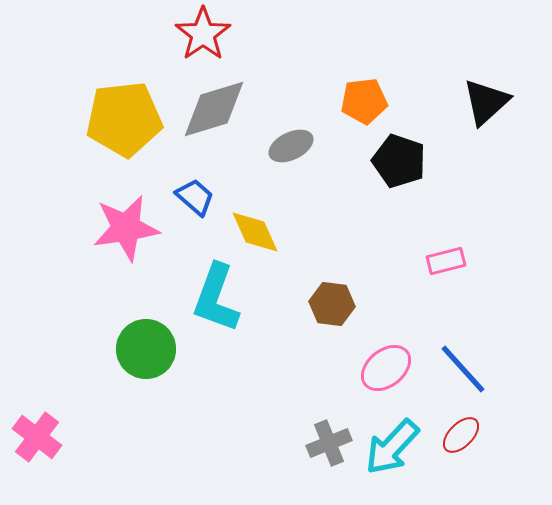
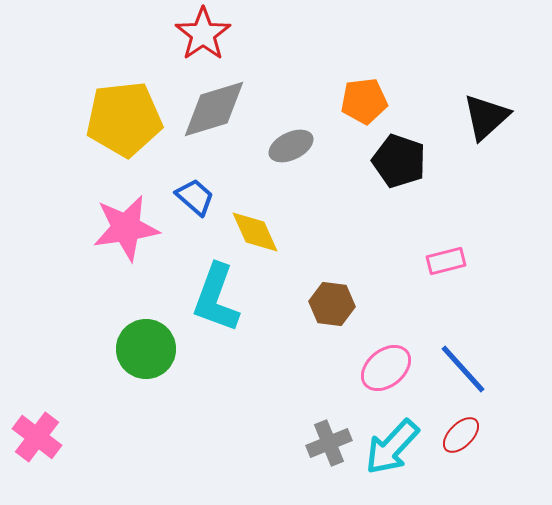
black triangle: moved 15 px down
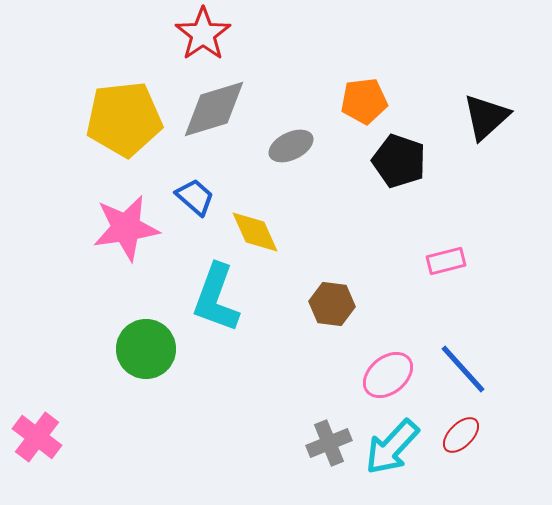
pink ellipse: moved 2 px right, 7 px down
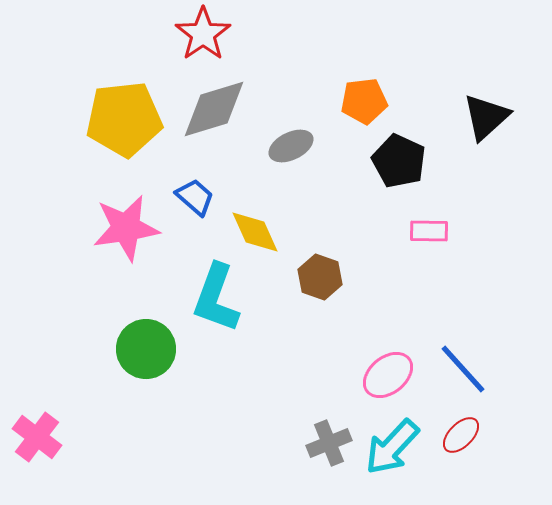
black pentagon: rotated 6 degrees clockwise
pink rectangle: moved 17 px left, 30 px up; rotated 15 degrees clockwise
brown hexagon: moved 12 px left, 27 px up; rotated 12 degrees clockwise
